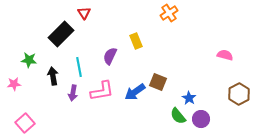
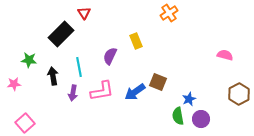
blue star: moved 1 px down; rotated 16 degrees clockwise
green semicircle: rotated 30 degrees clockwise
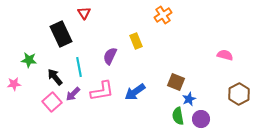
orange cross: moved 6 px left, 2 px down
black rectangle: rotated 70 degrees counterclockwise
black arrow: moved 2 px right, 1 px down; rotated 30 degrees counterclockwise
brown square: moved 18 px right
purple arrow: moved 1 px down; rotated 35 degrees clockwise
pink square: moved 27 px right, 21 px up
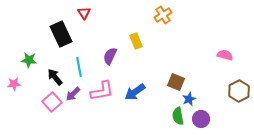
brown hexagon: moved 3 px up
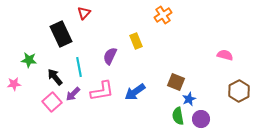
red triangle: rotated 16 degrees clockwise
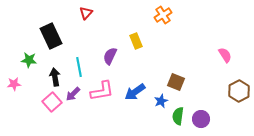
red triangle: moved 2 px right
black rectangle: moved 10 px left, 2 px down
pink semicircle: rotated 42 degrees clockwise
black arrow: rotated 30 degrees clockwise
blue star: moved 28 px left, 2 px down
green semicircle: rotated 18 degrees clockwise
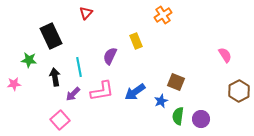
pink square: moved 8 px right, 18 px down
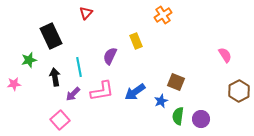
green star: rotated 21 degrees counterclockwise
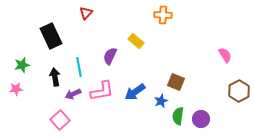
orange cross: rotated 36 degrees clockwise
yellow rectangle: rotated 28 degrees counterclockwise
green star: moved 7 px left, 5 px down
pink star: moved 2 px right, 5 px down
purple arrow: rotated 21 degrees clockwise
